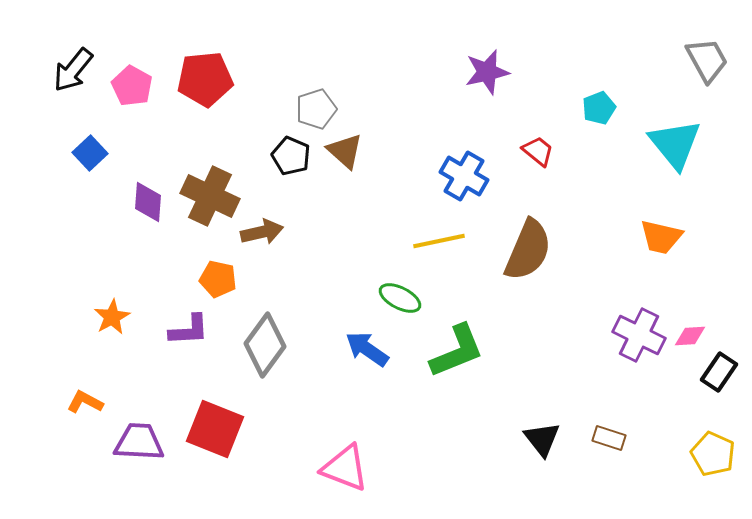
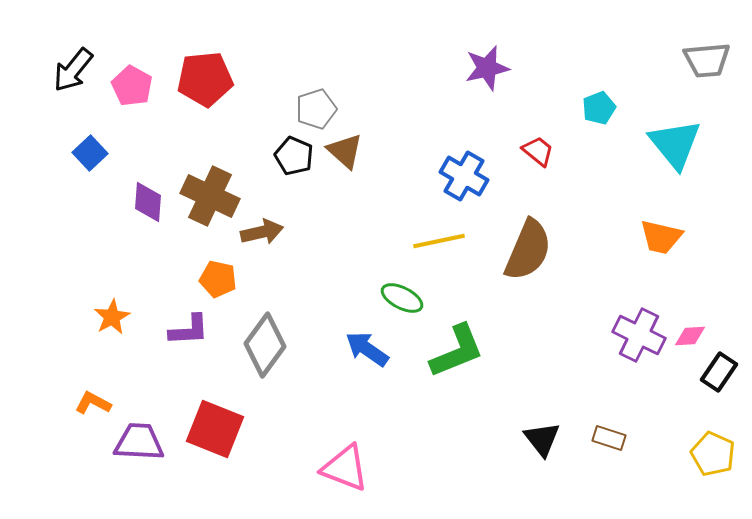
gray trapezoid: rotated 114 degrees clockwise
purple star: moved 4 px up
black pentagon: moved 3 px right
green ellipse: moved 2 px right
orange L-shape: moved 8 px right, 1 px down
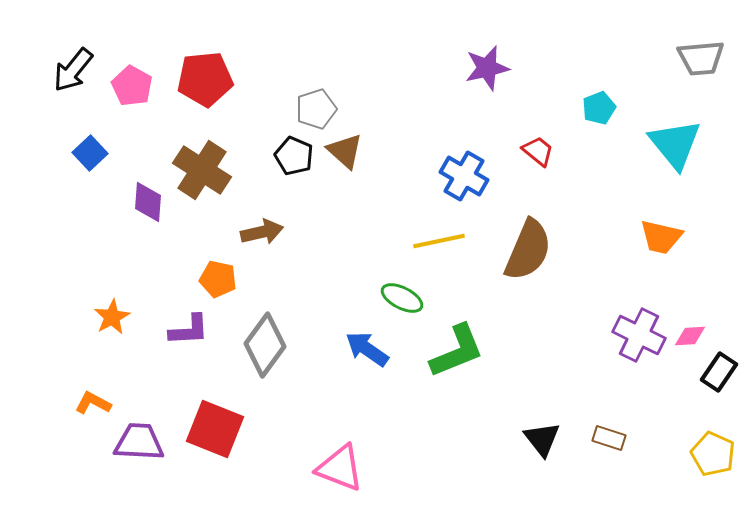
gray trapezoid: moved 6 px left, 2 px up
brown cross: moved 8 px left, 26 px up; rotated 8 degrees clockwise
pink triangle: moved 5 px left
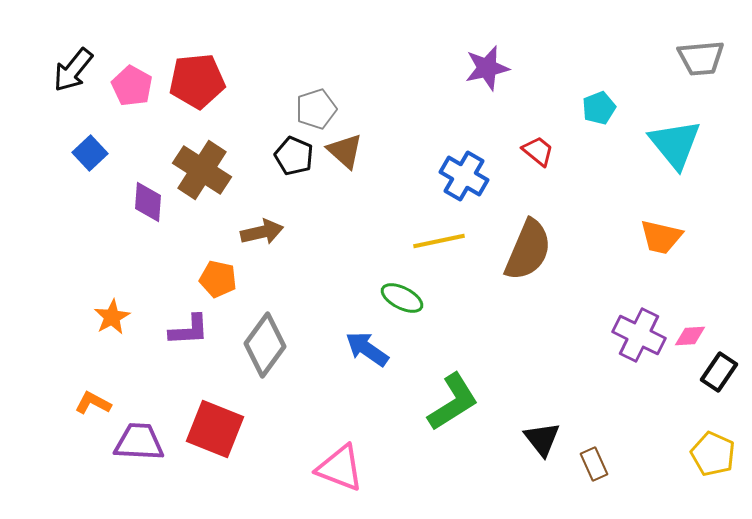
red pentagon: moved 8 px left, 2 px down
green L-shape: moved 4 px left, 51 px down; rotated 10 degrees counterclockwise
brown rectangle: moved 15 px left, 26 px down; rotated 48 degrees clockwise
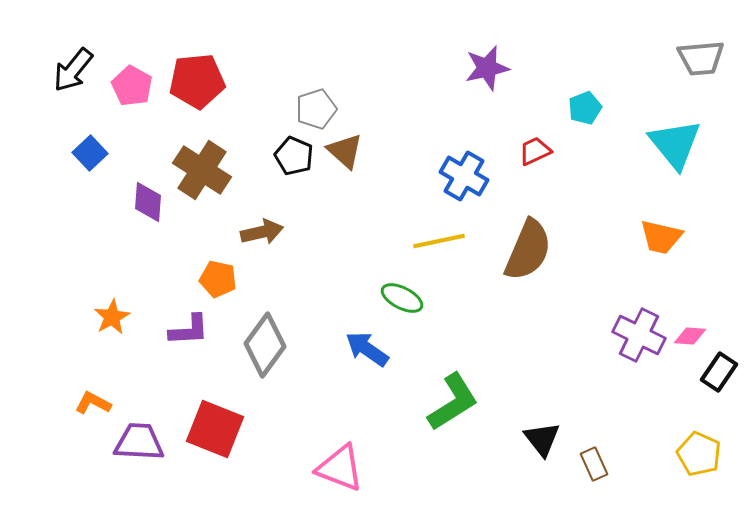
cyan pentagon: moved 14 px left
red trapezoid: moved 3 px left; rotated 64 degrees counterclockwise
pink diamond: rotated 8 degrees clockwise
yellow pentagon: moved 14 px left
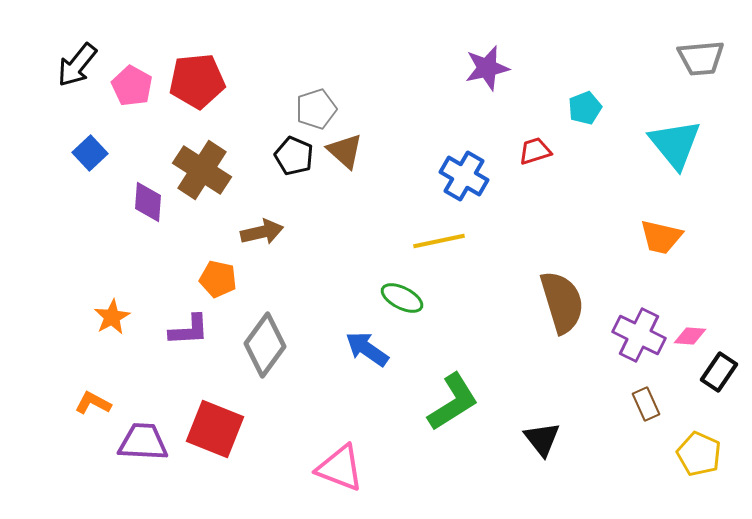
black arrow: moved 4 px right, 5 px up
red trapezoid: rotated 8 degrees clockwise
brown semicircle: moved 34 px right, 52 px down; rotated 40 degrees counterclockwise
purple trapezoid: moved 4 px right
brown rectangle: moved 52 px right, 60 px up
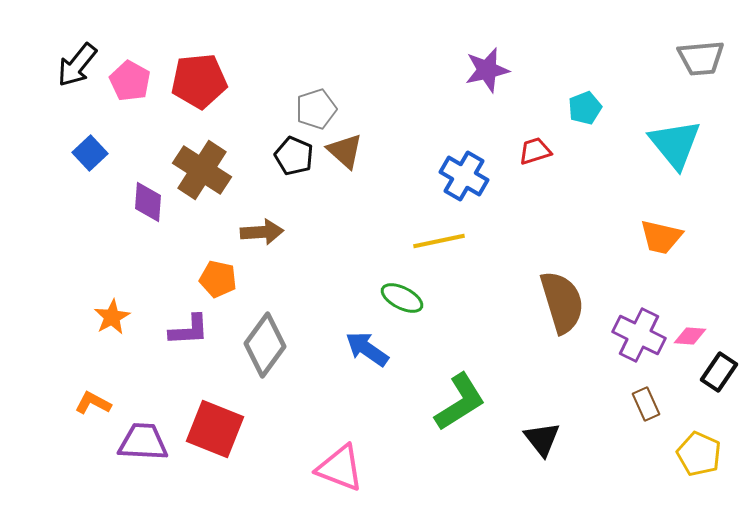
purple star: moved 2 px down
red pentagon: moved 2 px right
pink pentagon: moved 2 px left, 5 px up
brown arrow: rotated 9 degrees clockwise
green L-shape: moved 7 px right
